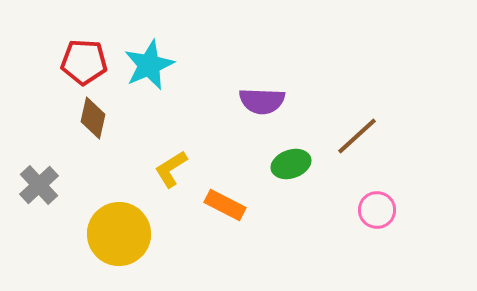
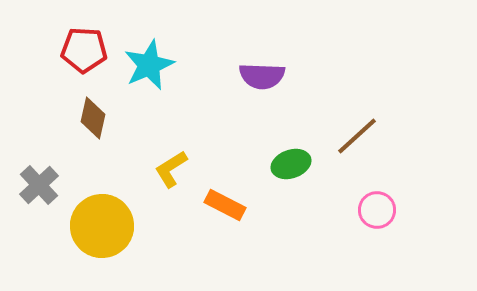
red pentagon: moved 12 px up
purple semicircle: moved 25 px up
yellow circle: moved 17 px left, 8 px up
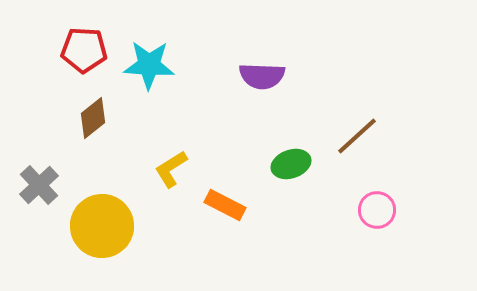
cyan star: rotated 27 degrees clockwise
brown diamond: rotated 39 degrees clockwise
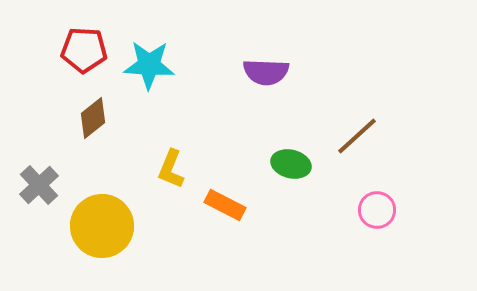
purple semicircle: moved 4 px right, 4 px up
green ellipse: rotated 33 degrees clockwise
yellow L-shape: rotated 36 degrees counterclockwise
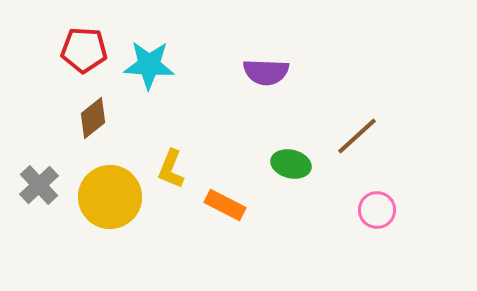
yellow circle: moved 8 px right, 29 px up
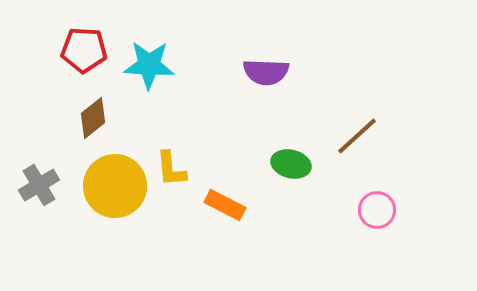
yellow L-shape: rotated 27 degrees counterclockwise
gray cross: rotated 12 degrees clockwise
yellow circle: moved 5 px right, 11 px up
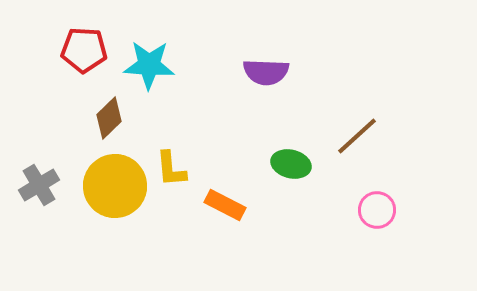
brown diamond: moved 16 px right; rotated 6 degrees counterclockwise
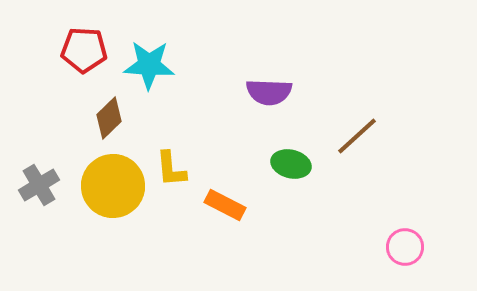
purple semicircle: moved 3 px right, 20 px down
yellow circle: moved 2 px left
pink circle: moved 28 px right, 37 px down
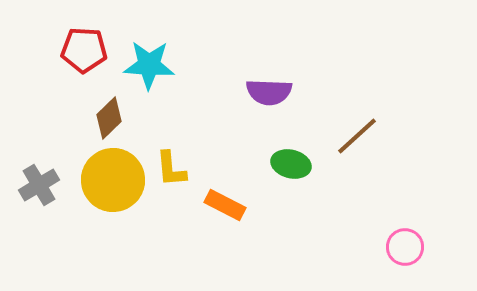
yellow circle: moved 6 px up
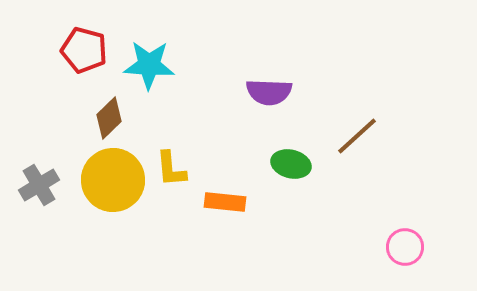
red pentagon: rotated 12 degrees clockwise
orange rectangle: moved 3 px up; rotated 21 degrees counterclockwise
